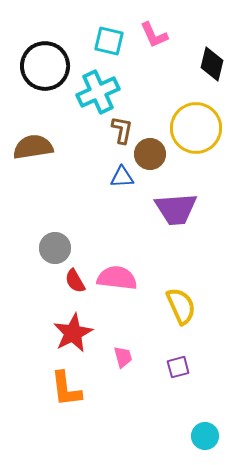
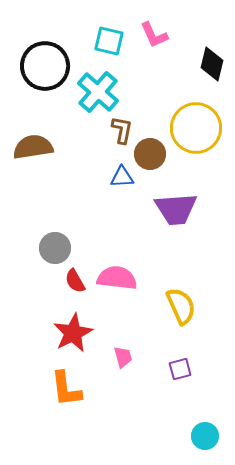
cyan cross: rotated 24 degrees counterclockwise
purple square: moved 2 px right, 2 px down
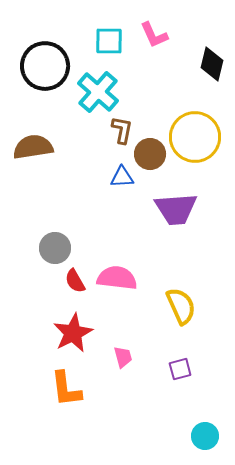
cyan square: rotated 12 degrees counterclockwise
yellow circle: moved 1 px left, 9 px down
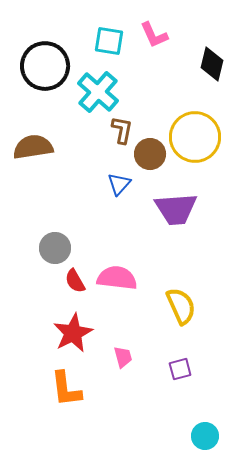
cyan square: rotated 8 degrees clockwise
blue triangle: moved 3 px left, 7 px down; rotated 45 degrees counterclockwise
